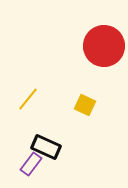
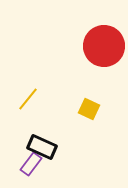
yellow square: moved 4 px right, 4 px down
black rectangle: moved 4 px left
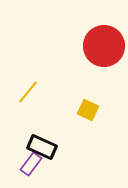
yellow line: moved 7 px up
yellow square: moved 1 px left, 1 px down
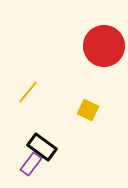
black rectangle: rotated 12 degrees clockwise
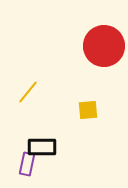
yellow square: rotated 30 degrees counterclockwise
black rectangle: rotated 36 degrees counterclockwise
purple rectangle: moved 4 px left; rotated 25 degrees counterclockwise
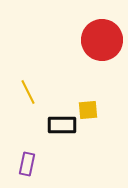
red circle: moved 2 px left, 6 px up
yellow line: rotated 65 degrees counterclockwise
black rectangle: moved 20 px right, 22 px up
